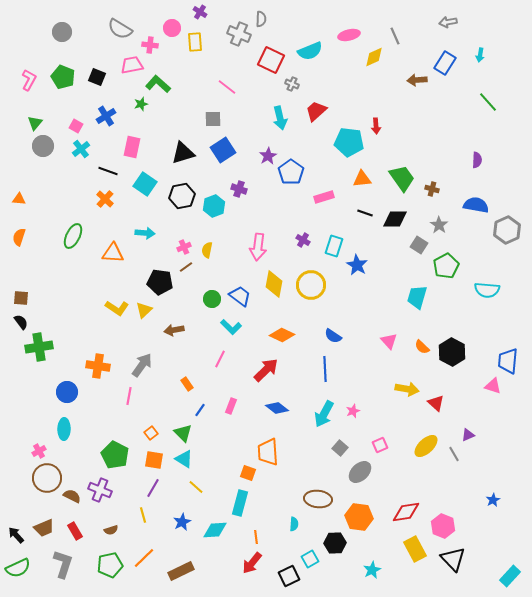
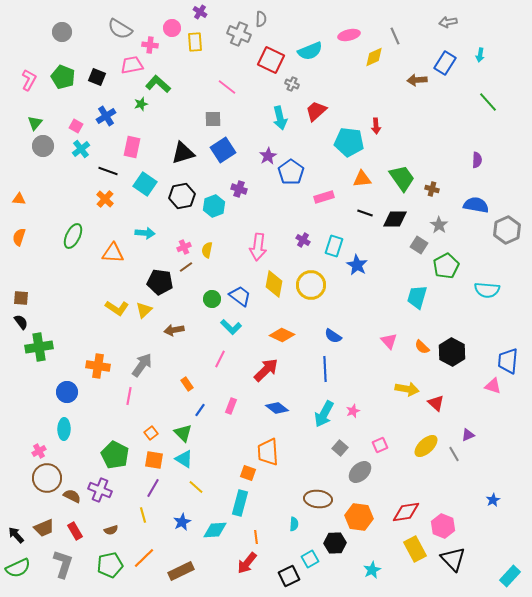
red arrow at (252, 563): moved 5 px left
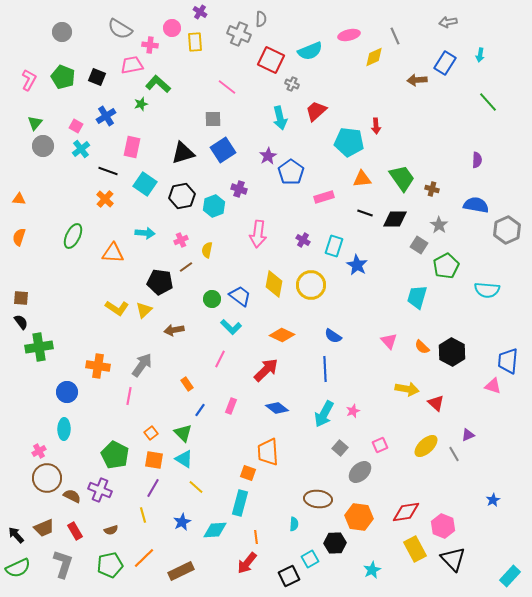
pink cross at (184, 247): moved 3 px left, 7 px up
pink arrow at (258, 247): moved 13 px up
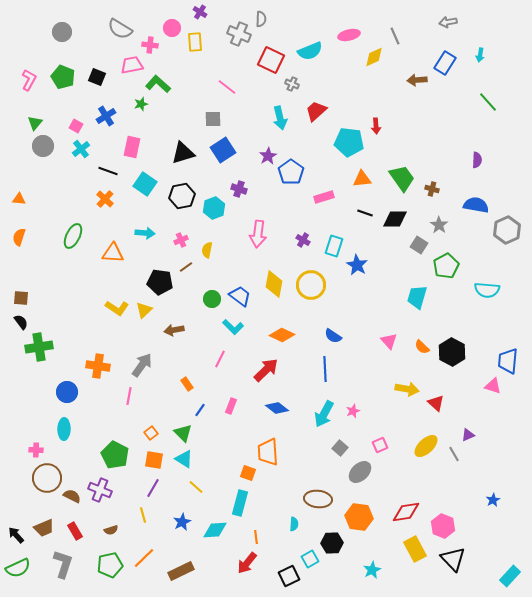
cyan hexagon at (214, 206): moved 2 px down
cyan L-shape at (231, 327): moved 2 px right
pink cross at (39, 451): moved 3 px left, 1 px up; rotated 32 degrees clockwise
black hexagon at (335, 543): moved 3 px left
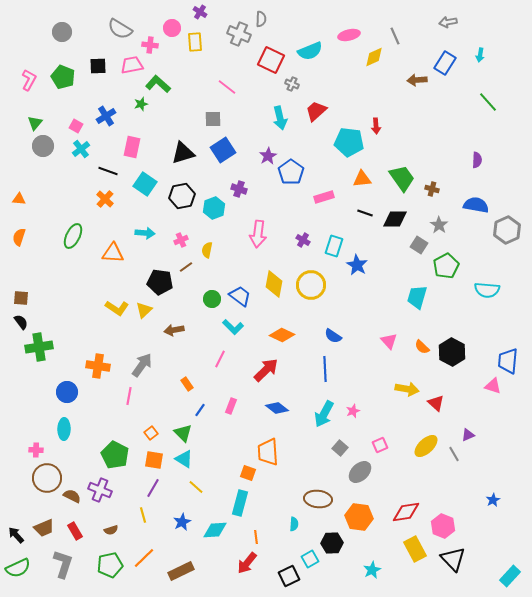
black square at (97, 77): moved 1 px right, 11 px up; rotated 24 degrees counterclockwise
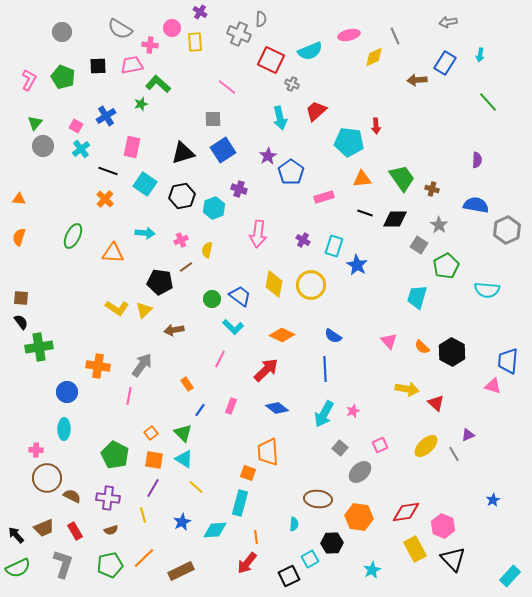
purple cross at (100, 490): moved 8 px right, 8 px down; rotated 15 degrees counterclockwise
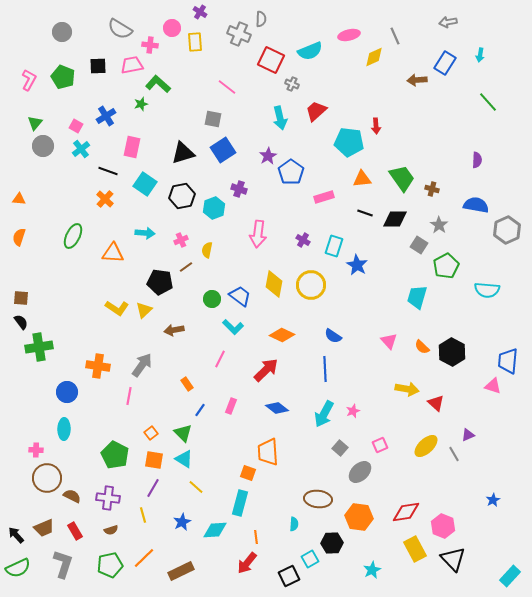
gray square at (213, 119): rotated 12 degrees clockwise
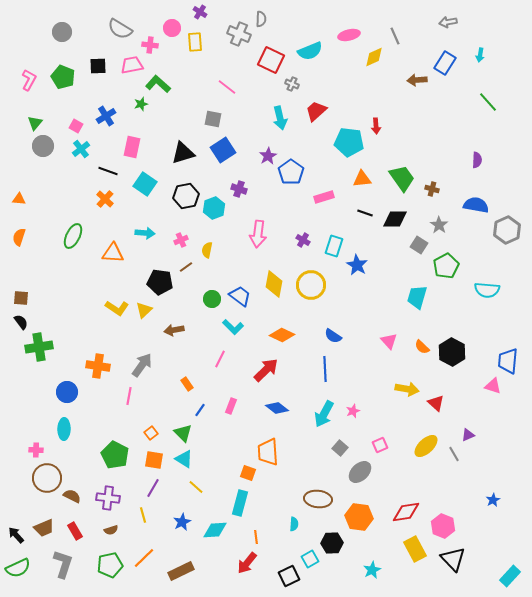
black hexagon at (182, 196): moved 4 px right
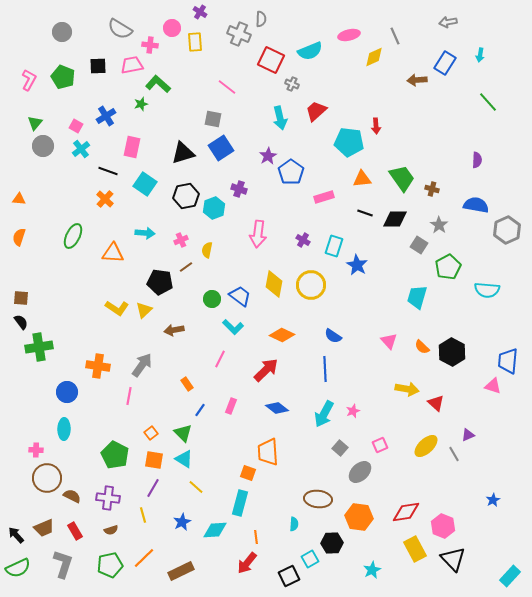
blue square at (223, 150): moved 2 px left, 2 px up
green pentagon at (446, 266): moved 2 px right, 1 px down
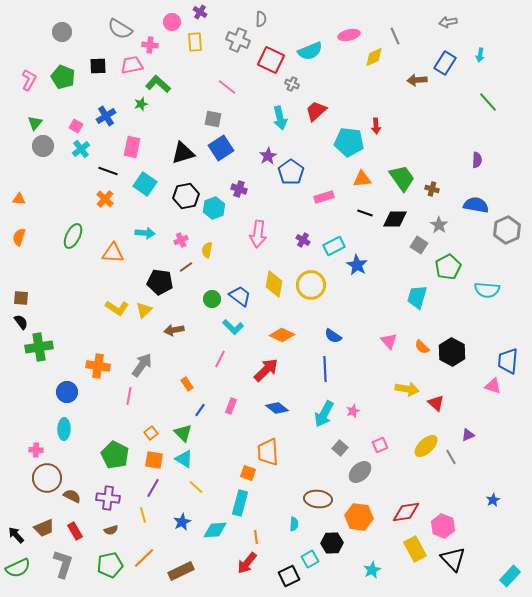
pink circle at (172, 28): moved 6 px up
gray cross at (239, 34): moved 1 px left, 6 px down
cyan rectangle at (334, 246): rotated 45 degrees clockwise
gray line at (454, 454): moved 3 px left, 3 px down
